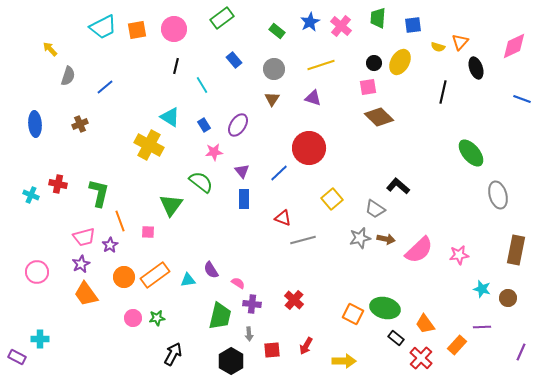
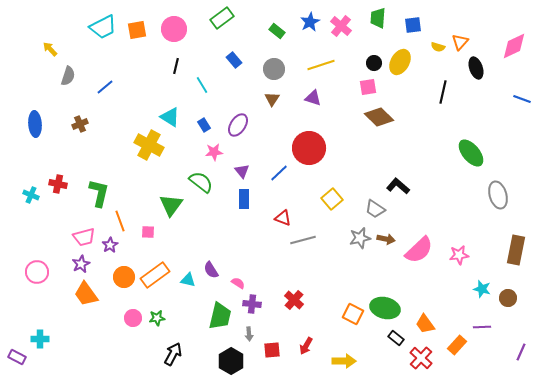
cyan triangle at (188, 280): rotated 21 degrees clockwise
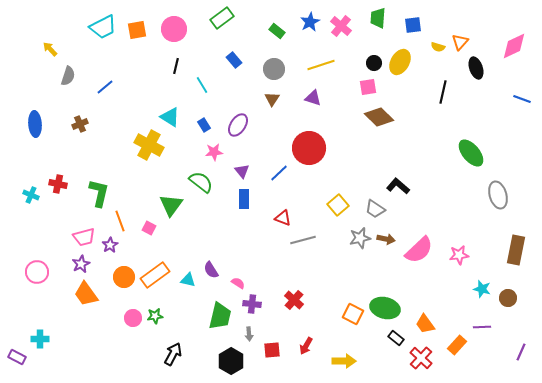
yellow square at (332, 199): moved 6 px right, 6 px down
pink square at (148, 232): moved 1 px right, 4 px up; rotated 24 degrees clockwise
green star at (157, 318): moved 2 px left, 2 px up
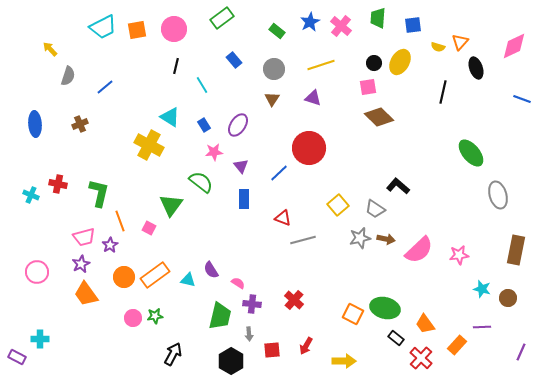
purple triangle at (242, 171): moved 1 px left, 5 px up
